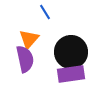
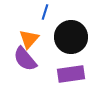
blue line: rotated 49 degrees clockwise
black circle: moved 15 px up
purple semicircle: rotated 152 degrees clockwise
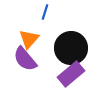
black circle: moved 11 px down
purple rectangle: rotated 32 degrees counterclockwise
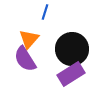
black circle: moved 1 px right, 1 px down
purple semicircle: rotated 8 degrees clockwise
purple rectangle: rotated 8 degrees clockwise
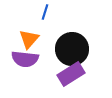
purple semicircle: rotated 52 degrees counterclockwise
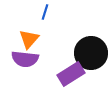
black circle: moved 19 px right, 4 px down
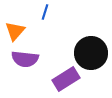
orange triangle: moved 14 px left, 8 px up
purple rectangle: moved 5 px left, 5 px down
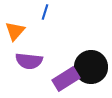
black circle: moved 14 px down
purple semicircle: moved 4 px right, 2 px down
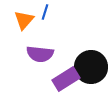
orange triangle: moved 9 px right, 11 px up
purple semicircle: moved 11 px right, 7 px up
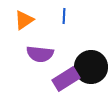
blue line: moved 19 px right, 4 px down; rotated 14 degrees counterclockwise
orange triangle: rotated 15 degrees clockwise
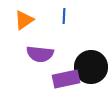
purple rectangle: rotated 20 degrees clockwise
